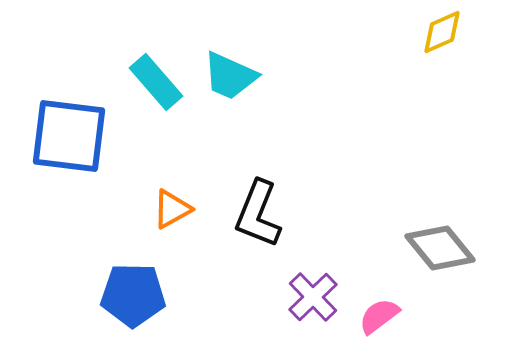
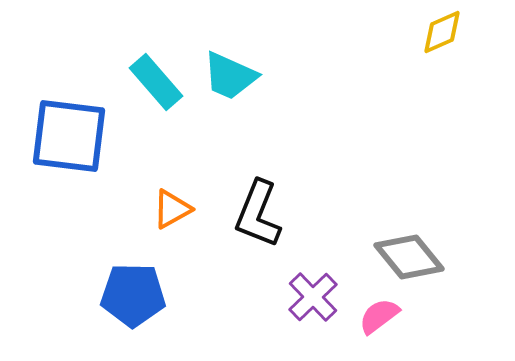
gray diamond: moved 31 px left, 9 px down
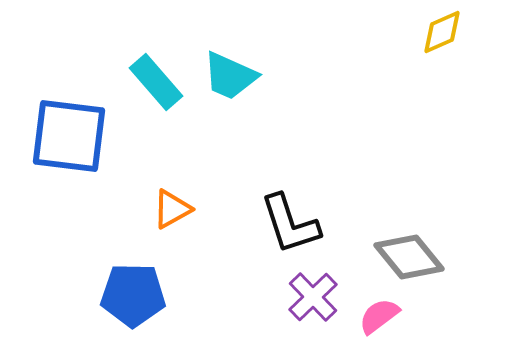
black L-shape: moved 32 px right, 10 px down; rotated 40 degrees counterclockwise
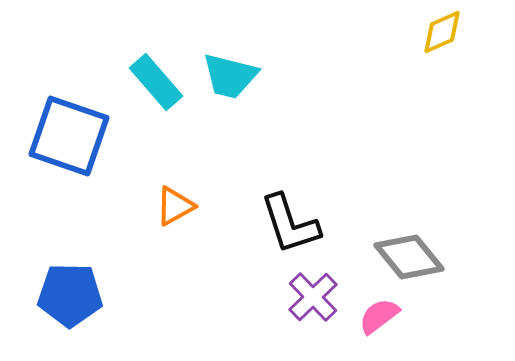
cyan trapezoid: rotated 10 degrees counterclockwise
blue square: rotated 12 degrees clockwise
orange triangle: moved 3 px right, 3 px up
blue pentagon: moved 63 px left
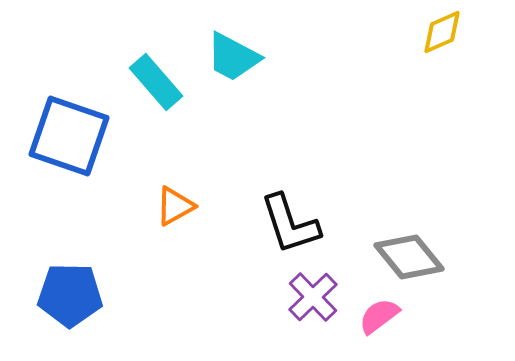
cyan trapezoid: moved 3 px right, 19 px up; rotated 14 degrees clockwise
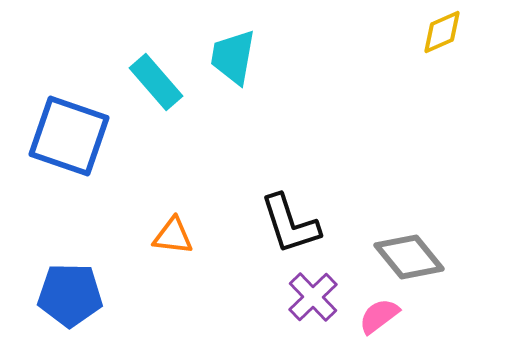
cyan trapezoid: rotated 72 degrees clockwise
orange triangle: moved 2 px left, 30 px down; rotated 36 degrees clockwise
